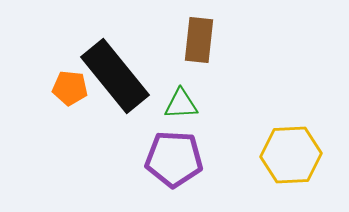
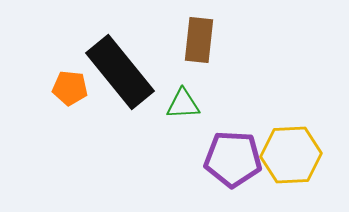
black rectangle: moved 5 px right, 4 px up
green triangle: moved 2 px right
purple pentagon: moved 59 px right
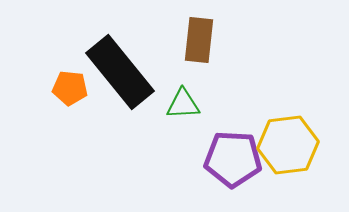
yellow hexagon: moved 3 px left, 10 px up; rotated 4 degrees counterclockwise
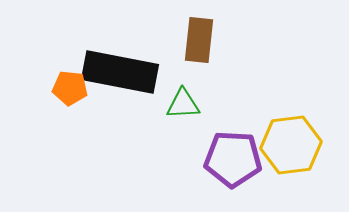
black rectangle: rotated 40 degrees counterclockwise
yellow hexagon: moved 3 px right
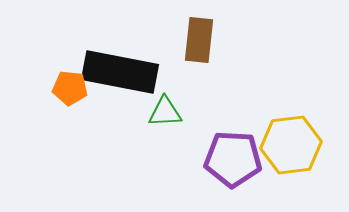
green triangle: moved 18 px left, 8 px down
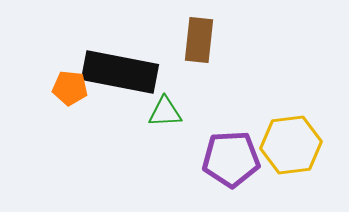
purple pentagon: moved 2 px left; rotated 6 degrees counterclockwise
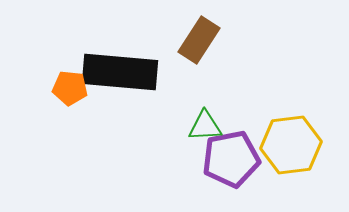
brown rectangle: rotated 27 degrees clockwise
black rectangle: rotated 6 degrees counterclockwise
green triangle: moved 40 px right, 14 px down
purple pentagon: rotated 8 degrees counterclockwise
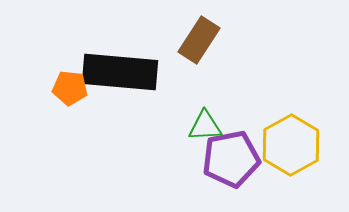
yellow hexagon: rotated 22 degrees counterclockwise
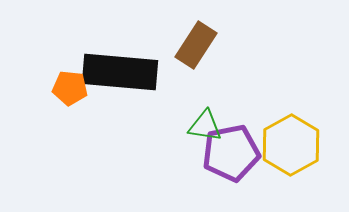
brown rectangle: moved 3 px left, 5 px down
green triangle: rotated 12 degrees clockwise
purple pentagon: moved 6 px up
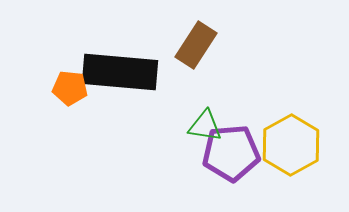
purple pentagon: rotated 6 degrees clockwise
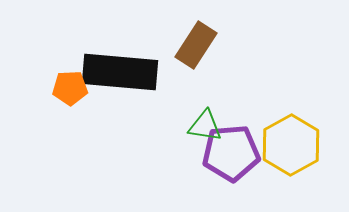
orange pentagon: rotated 8 degrees counterclockwise
